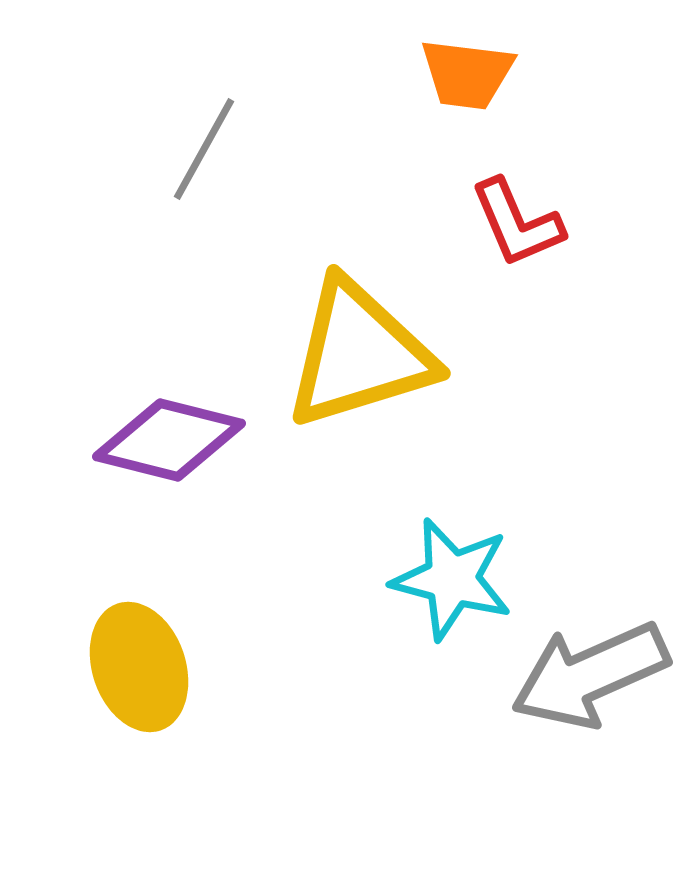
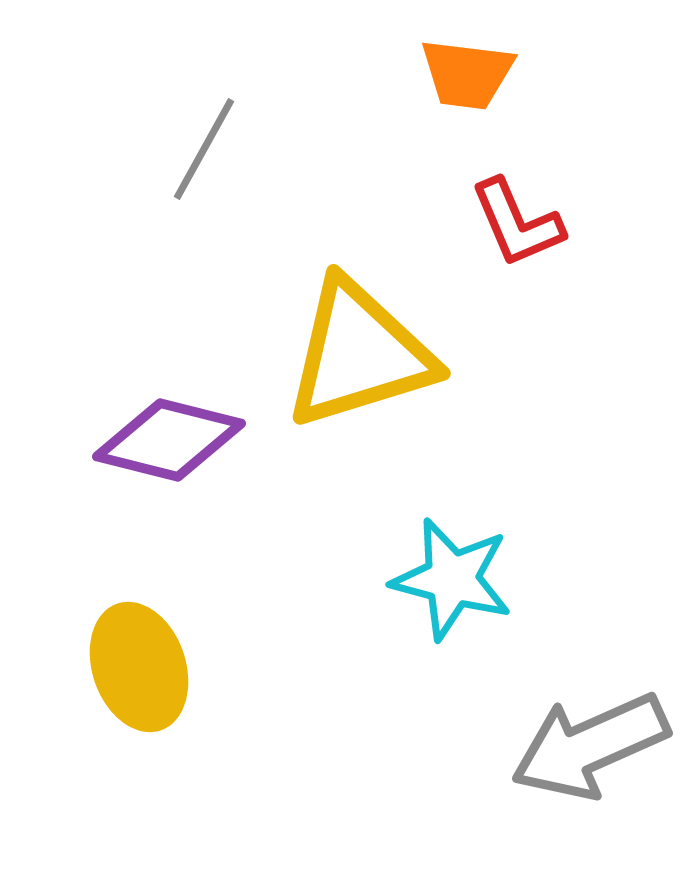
gray arrow: moved 71 px down
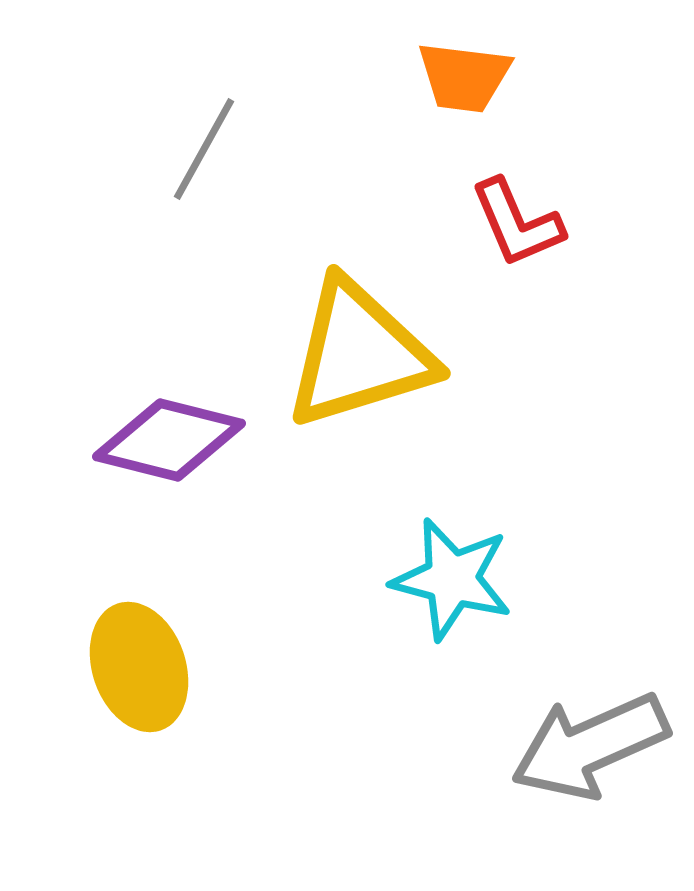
orange trapezoid: moved 3 px left, 3 px down
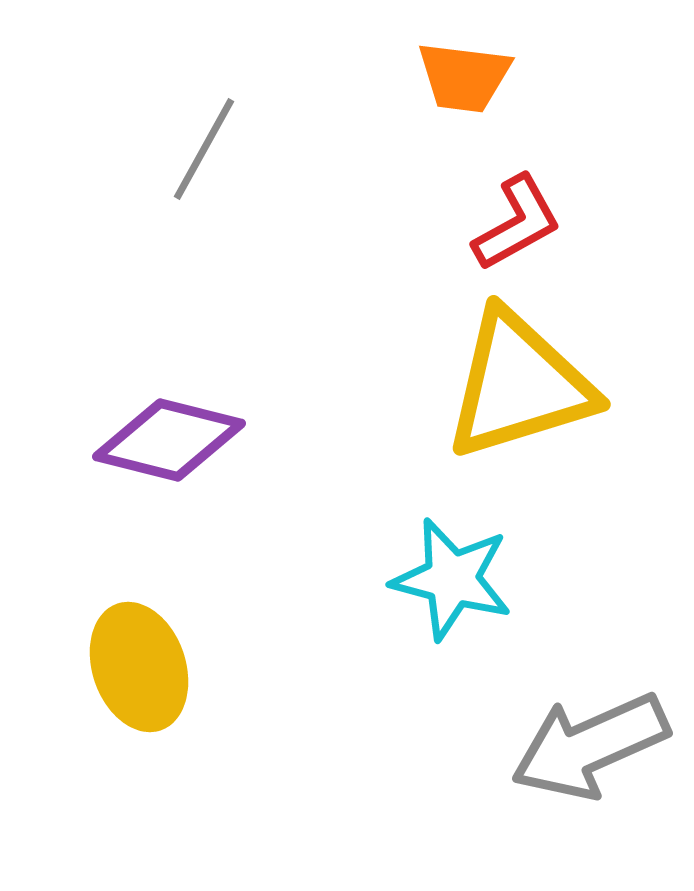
red L-shape: rotated 96 degrees counterclockwise
yellow triangle: moved 160 px right, 31 px down
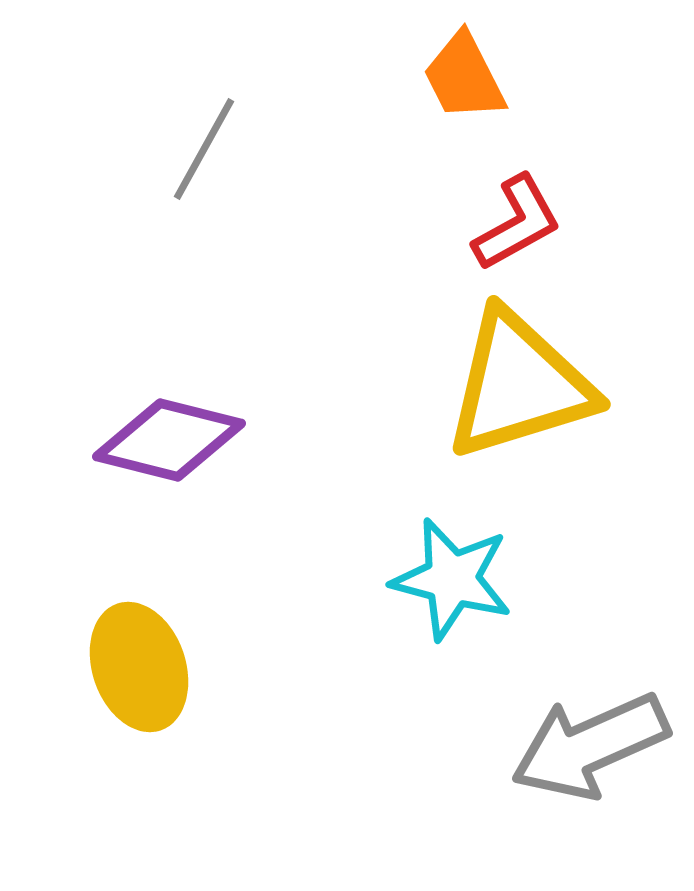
orange trapezoid: rotated 56 degrees clockwise
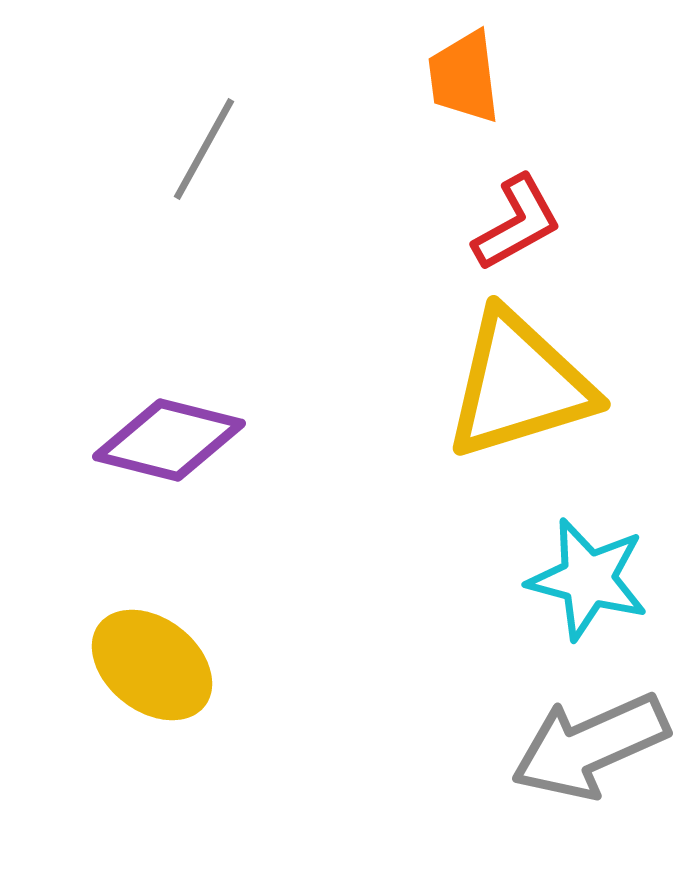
orange trapezoid: rotated 20 degrees clockwise
cyan star: moved 136 px right
yellow ellipse: moved 13 px right, 2 px up; rotated 33 degrees counterclockwise
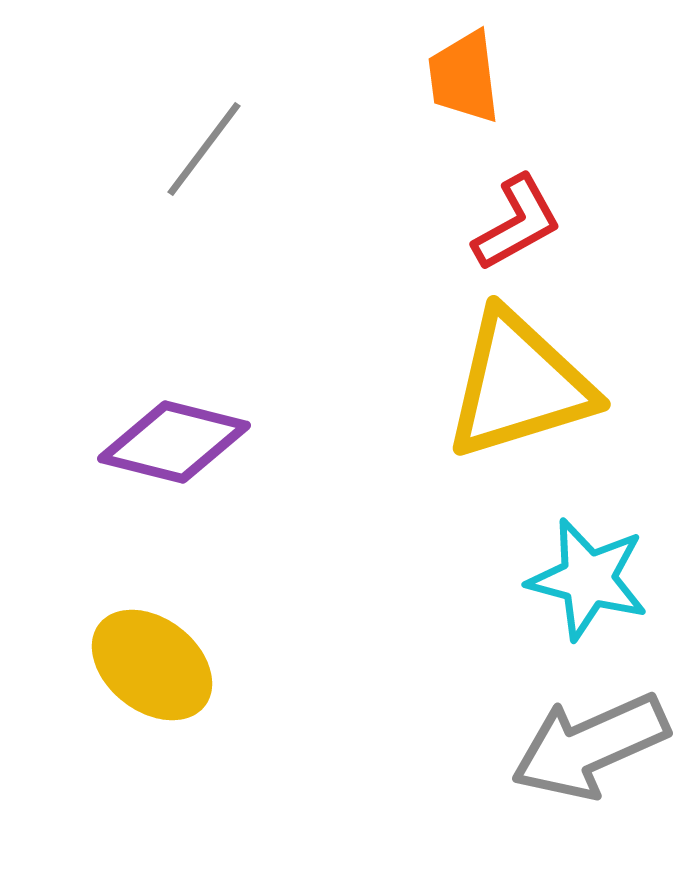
gray line: rotated 8 degrees clockwise
purple diamond: moved 5 px right, 2 px down
